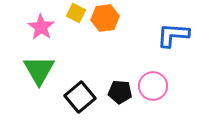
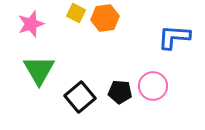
pink star: moved 10 px left, 3 px up; rotated 20 degrees clockwise
blue L-shape: moved 1 px right, 2 px down
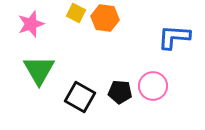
orange hexagon: rotated 16 degrees clockwise
black square: rotated 20 degrees counterclockwise
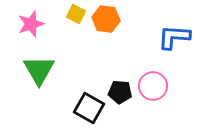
yellow square: moved 1 px down
orange hexagon: moved 1 px right, 1 px down
black square: moved 9 px right, 11 px down
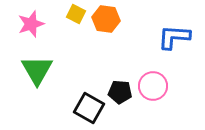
green triangle: moved 2 px left
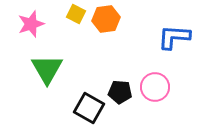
orange hexagon: rotated 16 degrees counterclockwise
green triangle: moved 10 px right, 1 px up
pink circle: moved 2 px right, 1 px down
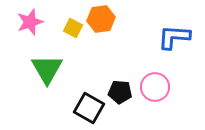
yellow square: moved 3 px left, 14 px down
orange hexagon: moved 5 px left
pink star: moved 1 px left, 2 px up
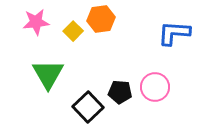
pink star: moved 6 px right; rotated 12 degrees clockwise
yellow square: moved 3 px down; rotated 18 degrees clockwise
blue L-shape: moved 4 px up
green triangle: moved 1 px right, 5 px down
black square: moved 1 px left, 1 px up; rotated 16 degrees clockwise
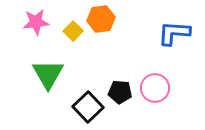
pink circle: moved 1 px down
